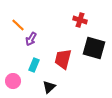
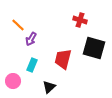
cyan rectangle: moved 2 px left
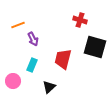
orange line: rotated 64 degrees counterclockwise
purple arrow: moved 2 px right; rotated 56 degrees counterclockwise
black square: moved 1 px right, 1 px up
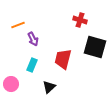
pink circle: moved 2 px left, 3 px down
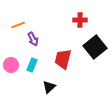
red cross: rotated 16 degrees counterclockwise
black square: rotated 35 degrees clockwise
pink circle: moved 19 px up
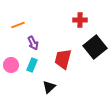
purple arrow: moved 4 px down
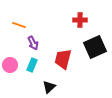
orange line: moved 1 px right; rotated 40 degrees clockwise
black square: rotated 15 degrees clockwise
pink circle: moved 1 px left
